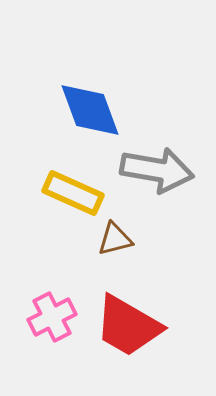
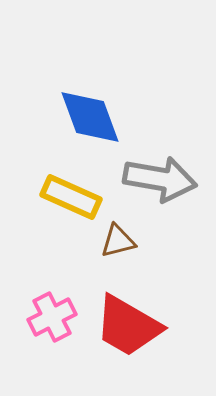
blue diamond: moved 7 px down
gray arrow: moved 3 px right, 9 px down
yellow rectangle: moved 2 px left, 4 px down
brown triangle: moved 3 px right, 2 px down
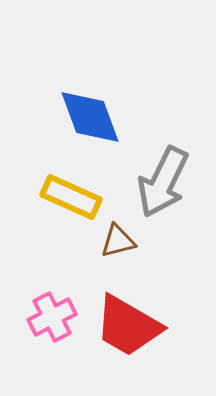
gray arrow: moved 3 px right, 3 px down; rotated 106 degrees clockwise
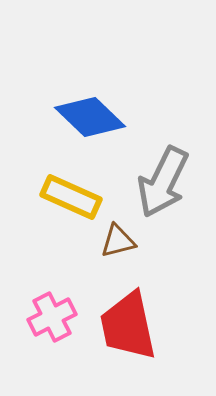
blue diamond: rotated 26 degrees counterclockwise
red trapezoid: rotated 48 degrees clockwise
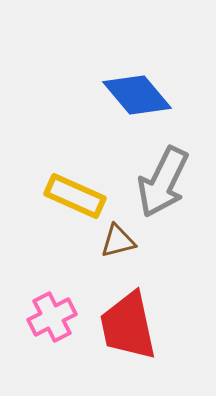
blue diamond: moved 47 px right, 22 px up; rotated 6 degrees clockwise
yellow rectangle: moved 4 px right, 1 px up
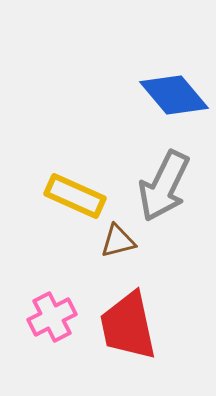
blue diamond: moved 37 px right
gray arrow: moved 1 px right, 4 px down
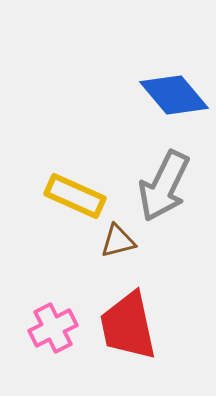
pink cross: moved 1 px right, 11 px down
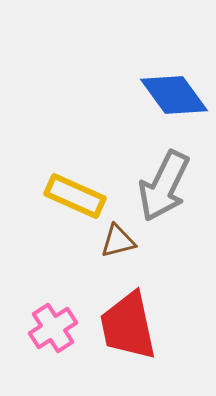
blue diamond: rotated 4 degrees clockwise
pink cross: rotated 6 degrees counterclockwise
